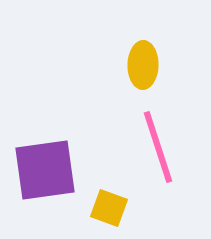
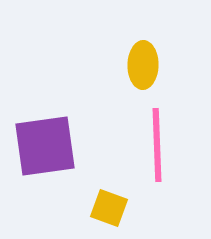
pink line: moved 1 px left, 2 px up; rotated 16 degrees clockwise
purple square: moved 24 px up
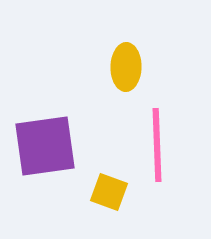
yellow ellipse: moved 17 px left, 2 px down
yellow square: moved 16 px up
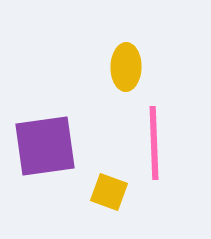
pink line: moved 3 px left, 2 px up
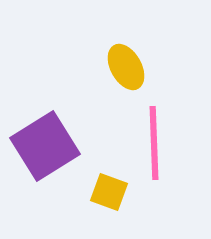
yellow ellipse: rotated 30 degrees counterclockwise
purple square: rotated 24 degrees counterclockwise
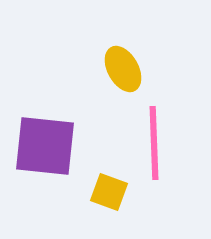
yellow ellipse: moved 3 px left, 2 px down
purple square: rotated 38 degrees clockwise
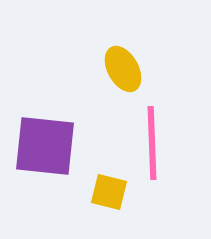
pink line: moved 2 px left
yellow square: rotated 6 degrees counterclockwise
